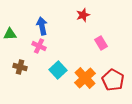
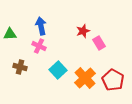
red star: moved 16 px down
blue arrow: moved 1 px left
pink rectangle: moved 2 px left
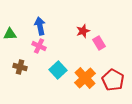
blue arrow: moved 1 px left
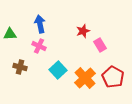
blue arrow: moved 2 px up
pink rectangle: moved 1 px right, 2 px down
red pentagon: moved 3 px up
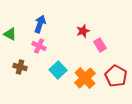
blue arrow: rotated 30 degrees clockwise
green triangle: rotated 32 degrees clockwise
red pentagon: moved 3 px right, 1 px up
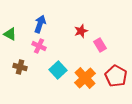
red star: moved 2 px left
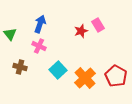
green triangle: rotated 24 degrees clockwise
pink rectangle: moved 2 px left, 20 px up
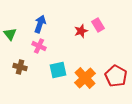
cyan square: rotated 30 degrees clockwise
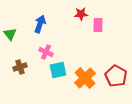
pink rectangle: rotated 32 degrees clockwise
red star: moved 17 px up; rotated 16 degrees clockwise
pink cross: moved 7 px right, 6 px down
brown cross: rotated 32 degrees counterclockwise
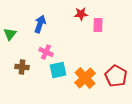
green triangle: rotated 16 degrees clockwise
brown cross: moved 2 px right; rotated 24 degrees clockwise
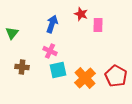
red star: rotated 24 degrees clockwise
blue arrow: moved 12 px right
green triangle: moved 2 px right, 1 px up
pink cross: moved 4 px right, 1 px up
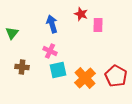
blue arrow: rotated 36 degrees counterclockwise
